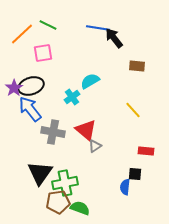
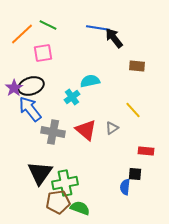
cyan semicircle: rotated 18 degrees clockwise
gray triangle: moved 17 px right, 18 px up
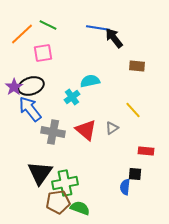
purple star: moved 1 px up
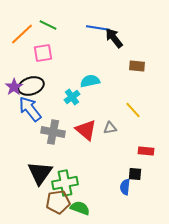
gray triangle: moved 2 px left; rotated 24 degrees clockwise
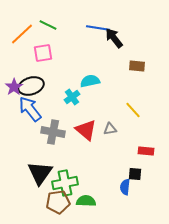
gray triangle: moved 1 px down
green semicircle: moved 6 px right, 7 px up; rotated 18 degrees counterclockwise
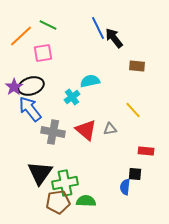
blue line: rotated 55 degrees clockwise
orange line: moved 1 px left, 2 px down
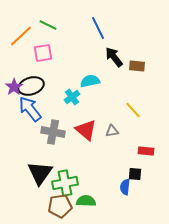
black arrow: moved 19 px down
gray triangle: moved 2 px right, 2 px down
brown pentagon: moved 2 px right, 4 px down
